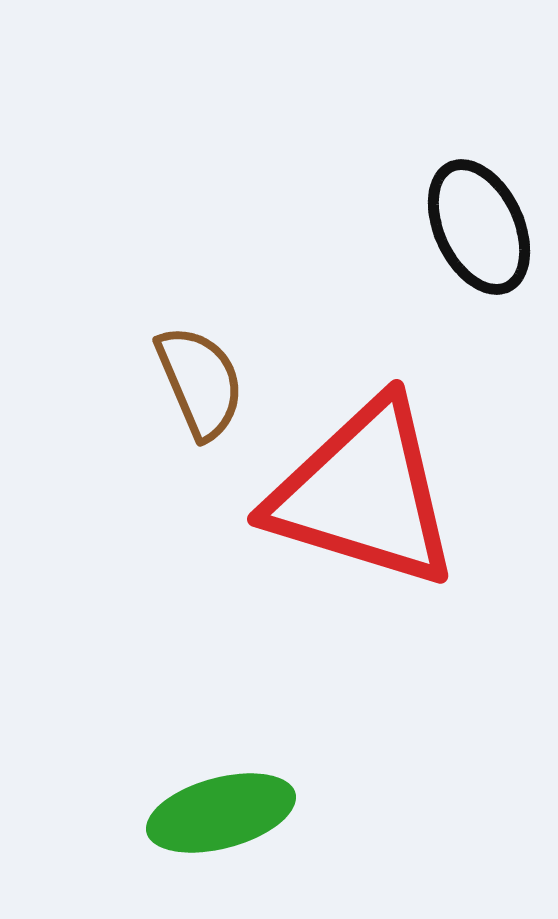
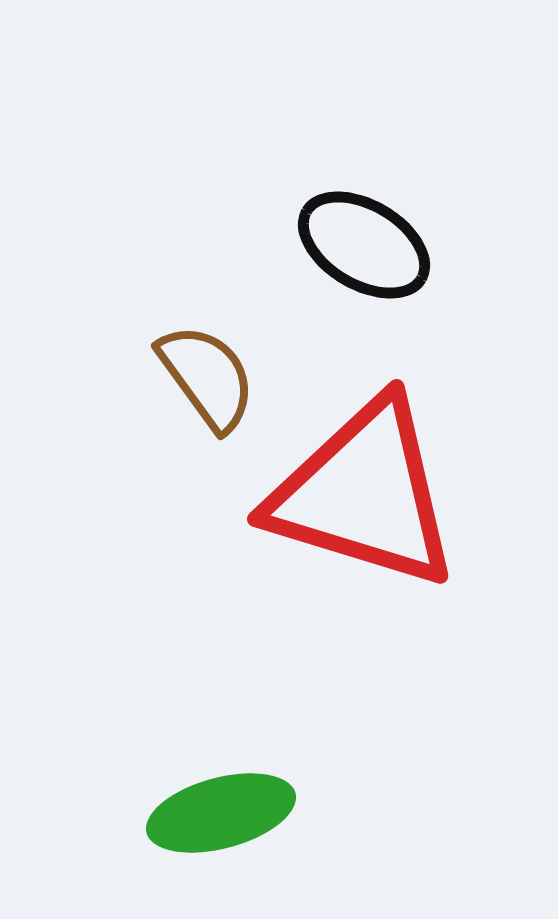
black ellipse: moved 115 px left, 18 px down; rotated 34 degrees counterclockwise
brown semicircle: moved 7 px right, 5 px up; rotated 13 degrees counterclockwise
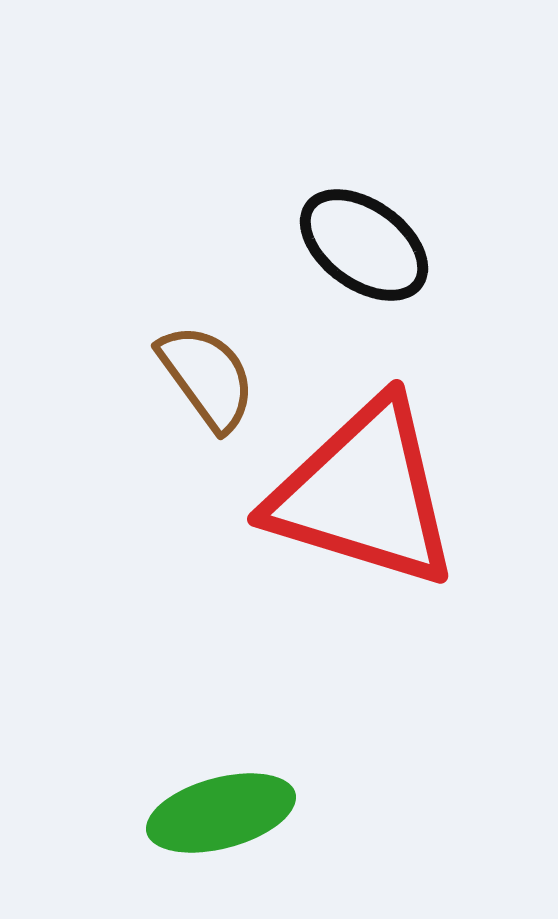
black ellipse: rotated 5 degrees clockwise
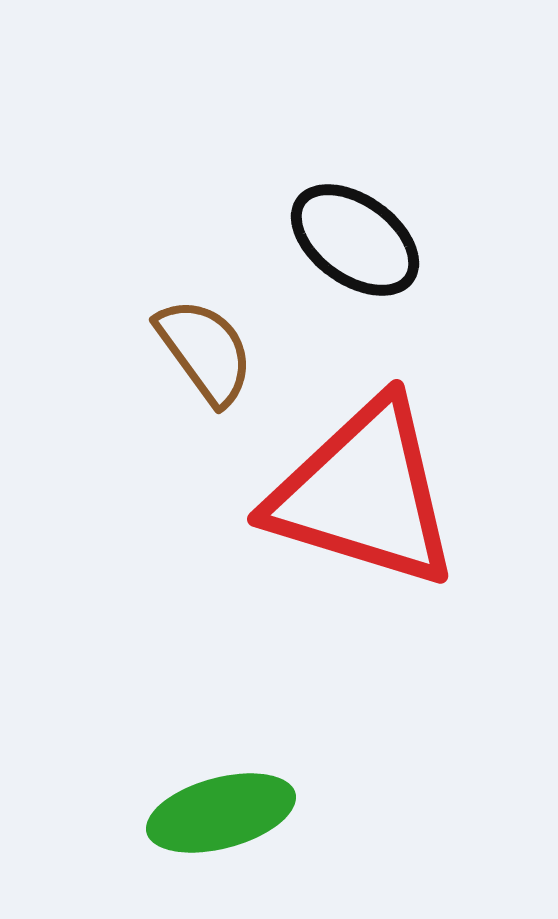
black ellipse: moved 9 px left, 5 px up
brown semicircle: moved 2 px left, 26 px up
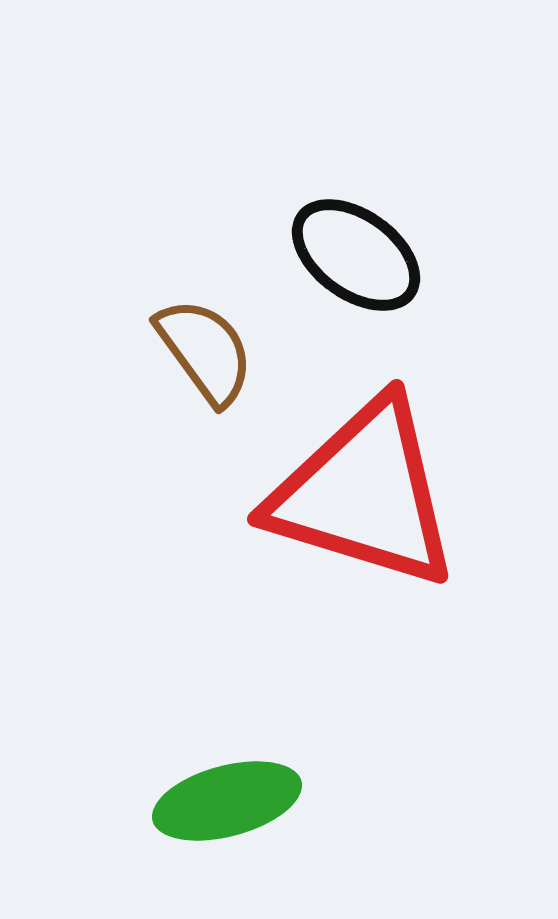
black ellipse: moved 1 px right, 15 px down
green ellipse: moved 6 px right, 12 px up
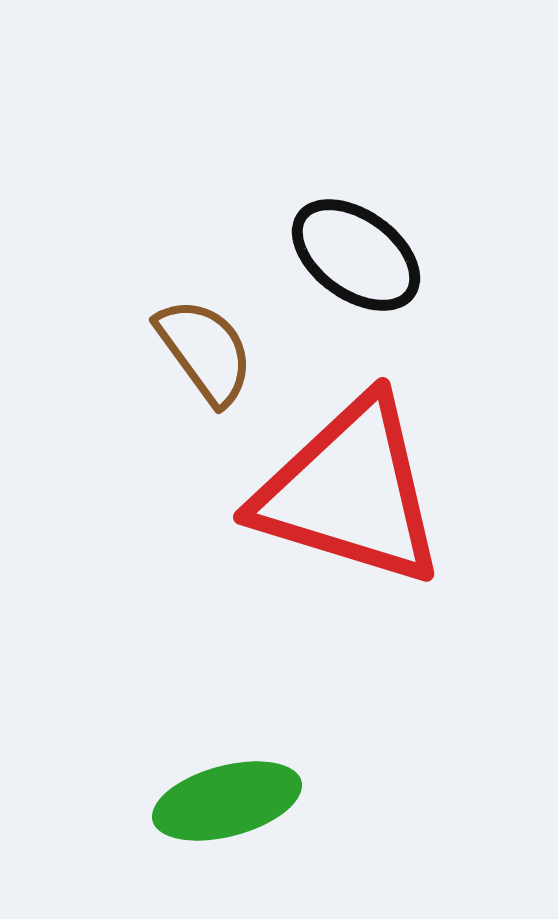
red triangle: moved 14 px left, 2 px up
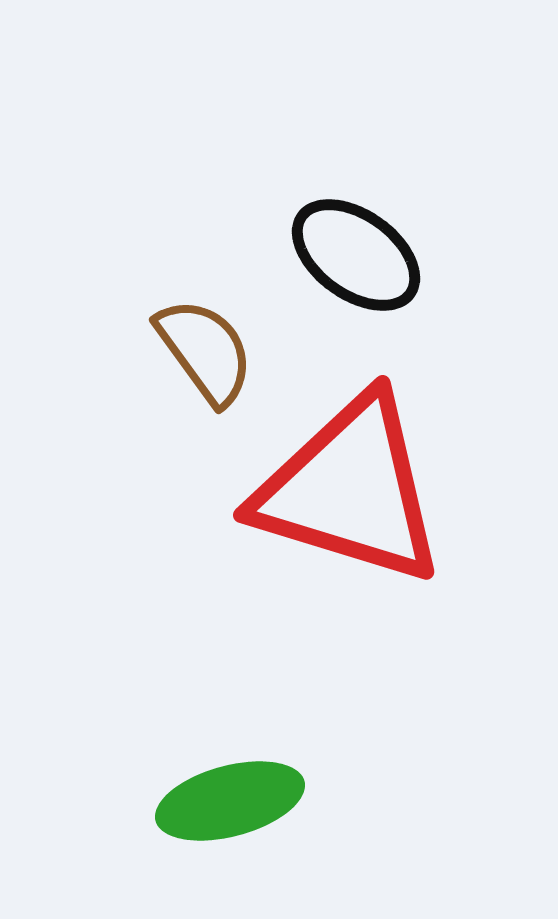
red triangle: moved 2 px up
green ellipse: moved 3 px right
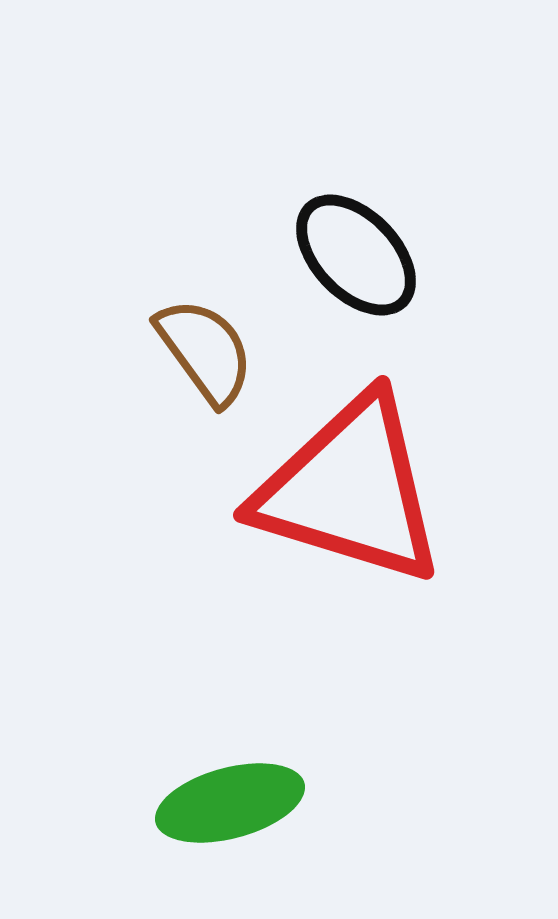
black ellipse: rotated 10 degrees clockwise
green ellipse: moved 2 px down
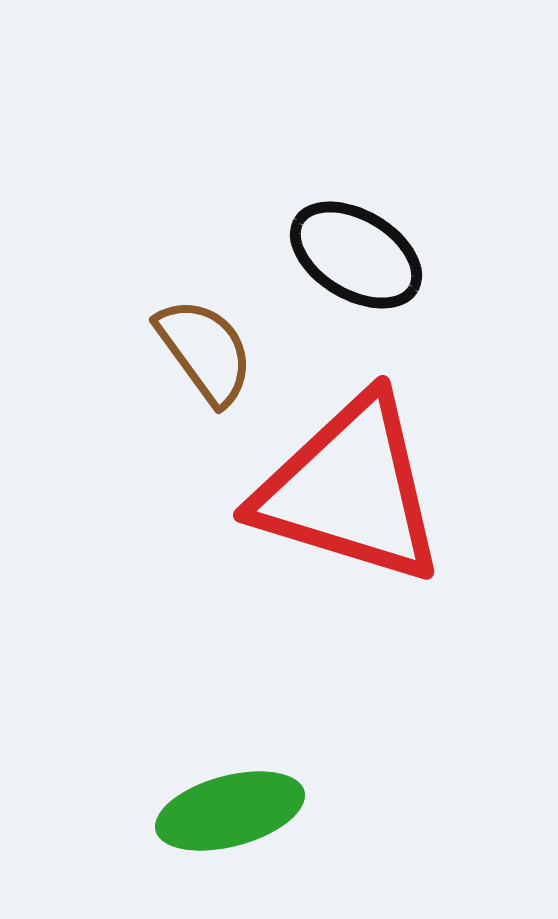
black ellipse: rotated 15 degrees counterclockwise
green ellipse: moved 8 px down
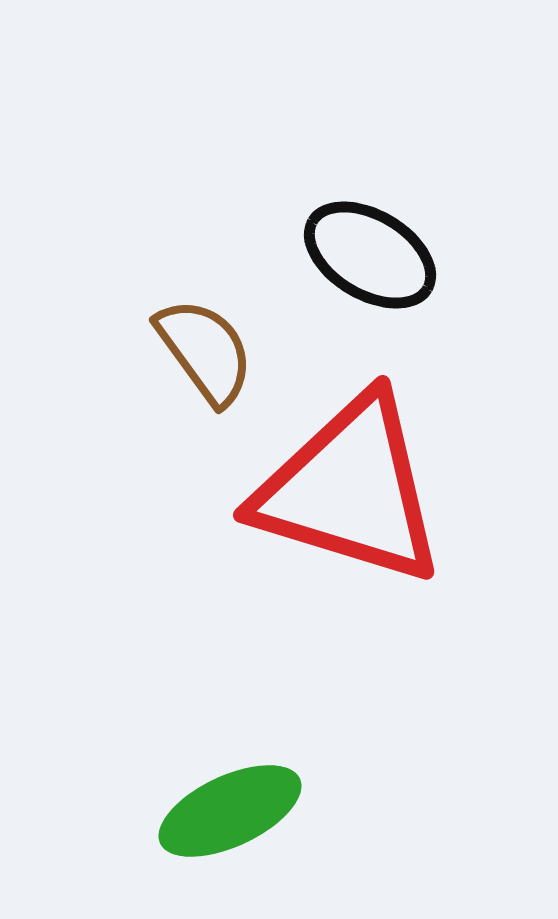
black ellipse: moved 14 px right
green ellipse: rotated 10 degrees counterclockwise
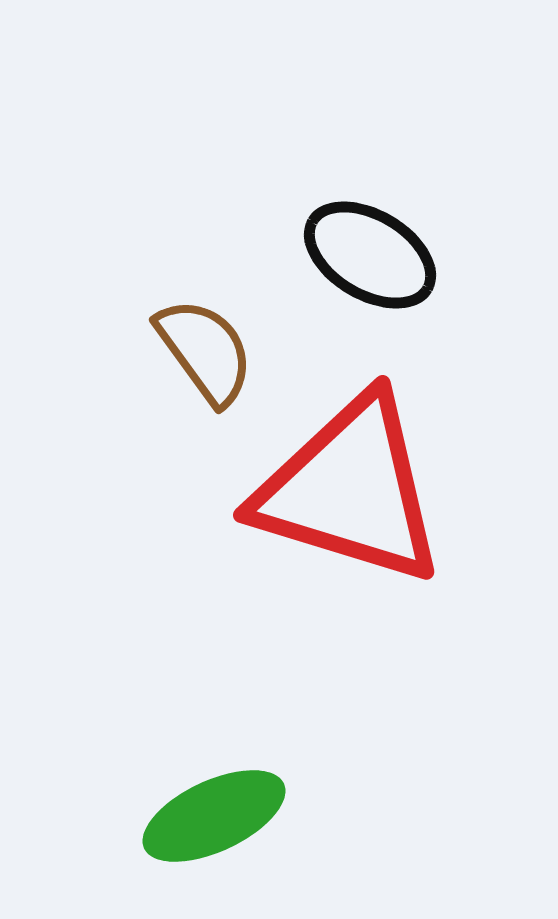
green ellipse: moved 16 px left, 5 px down
